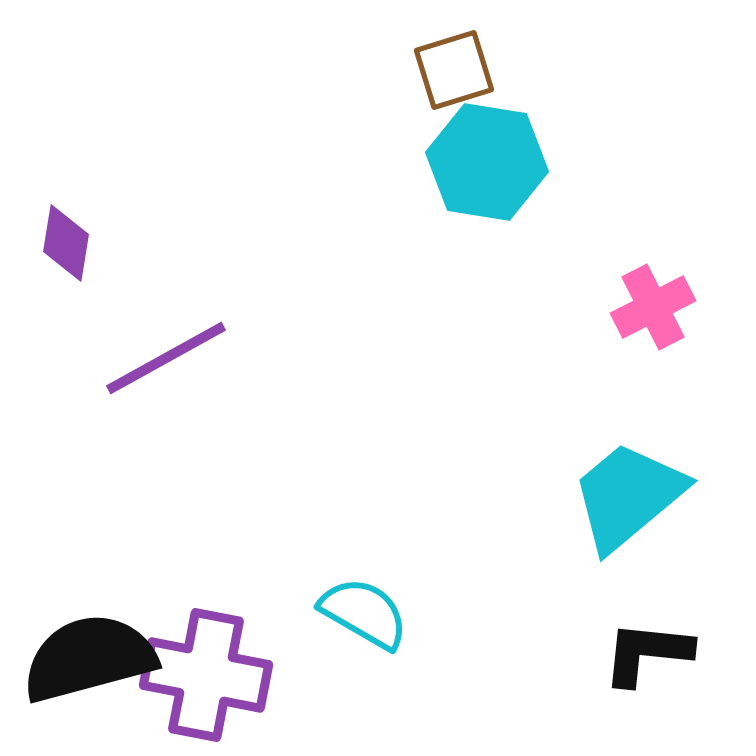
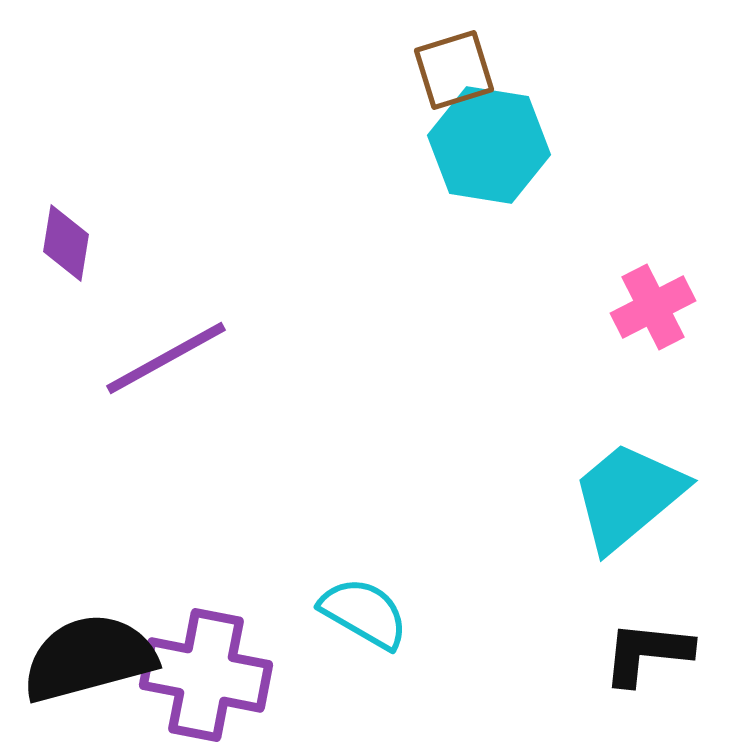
cyan hexagon: moved 2 px right, 17 px up
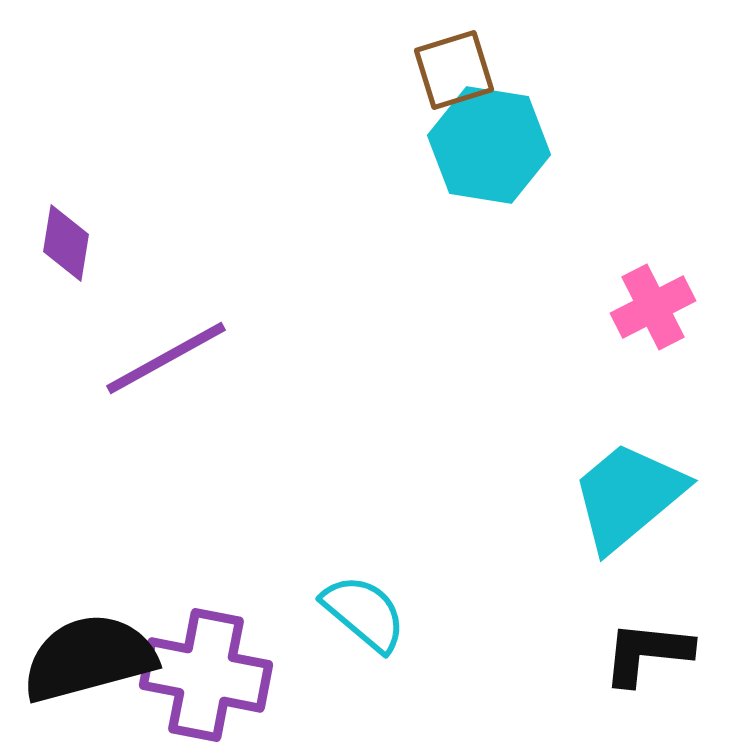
cyan semicircle: rotated 10 degrees clockwise
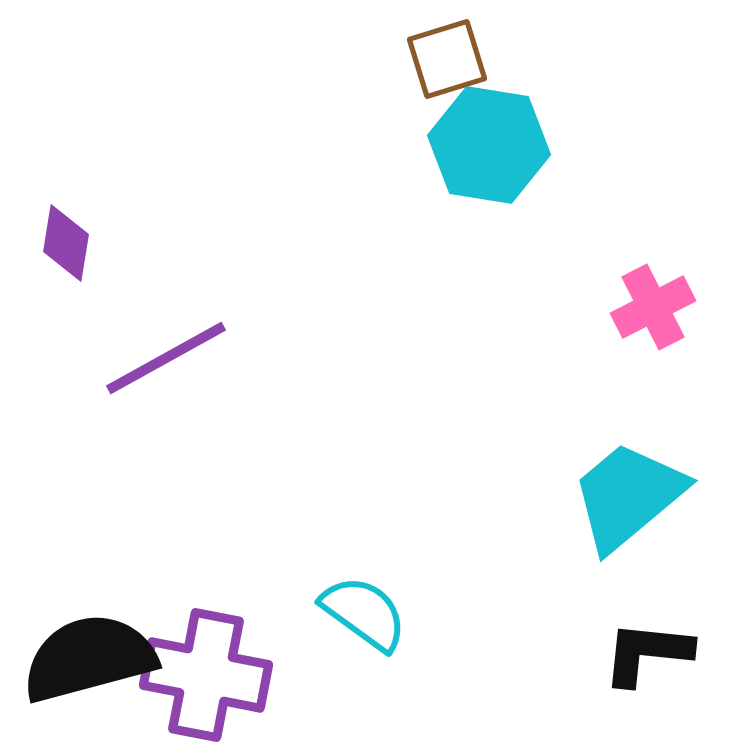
brown square: moved 7 px left, 11 px up
cyan semicircle: rotated 4 degrees counterclockwise
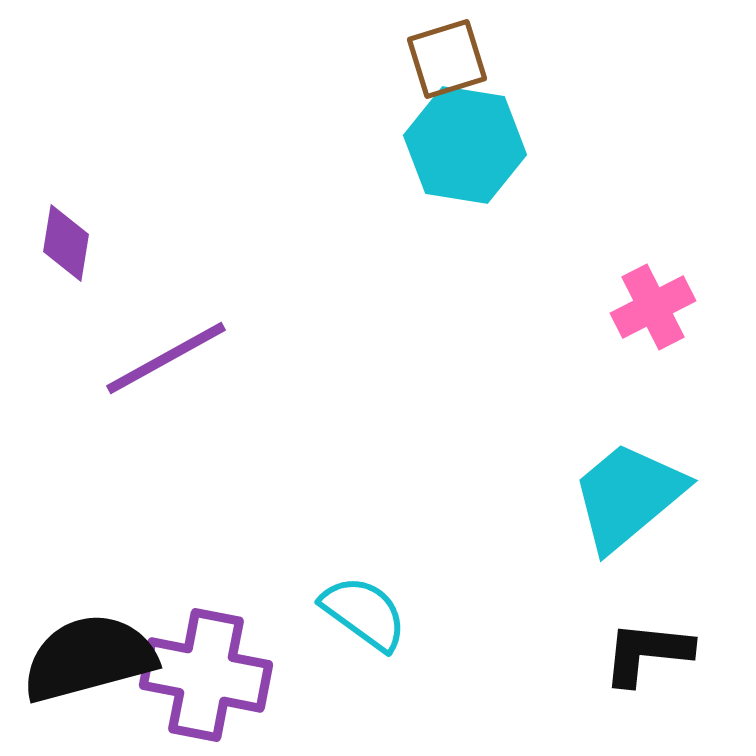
cyan hexagon: moved 24 px left
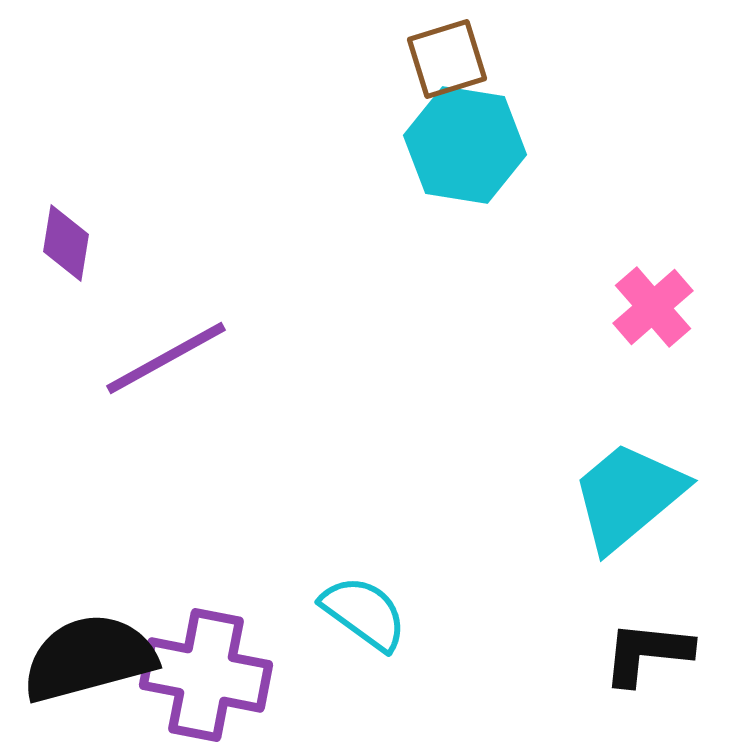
pink cross: rotated 14 degrees counterclockwise
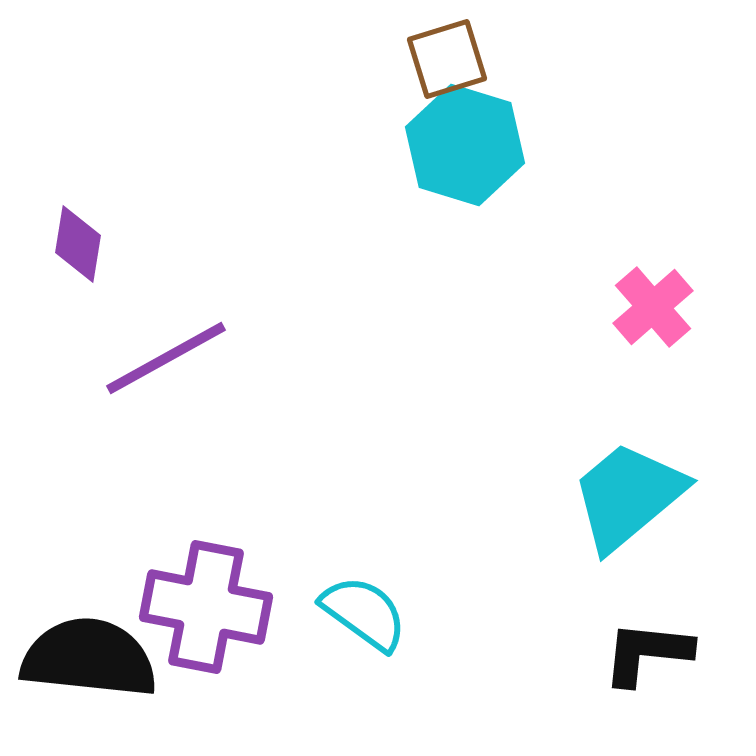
cyan hexagon: rotated 8 degrees clockwise
purple diamond: moved 12 px right, 1 px down
black semicircle: rotated 21 degrees clockwise
purple cross: moved 68 px up
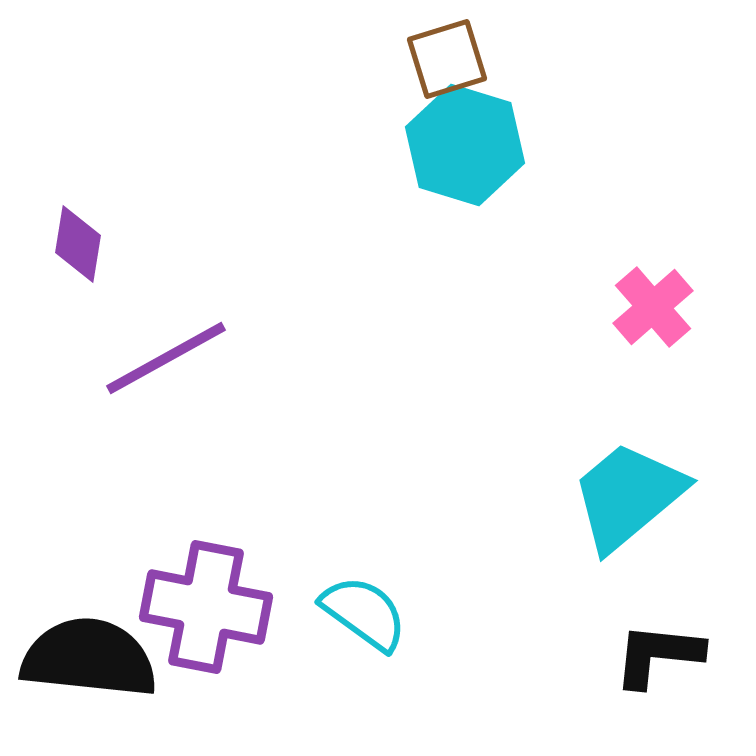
black L-shape: moved 11 px right, 2 px down
